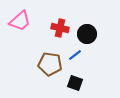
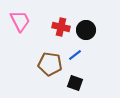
pink trapezoid: rotated 75 degrees counterclockwise
red cross: moved 1 px right, 1 px up
black circle: moved 1 px left, 4 px up
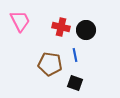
blue line: rotated 64 degrees counterclockwise
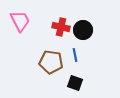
black circle: moved 3 px left
brown pentagon: moved 1 px right, 2 px up
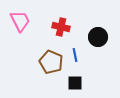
black circle: moved 15 px right, 7 px down
brown pentagon: rotated 15 degrees clockwise
black square: rotated 21 degrees counterclockwise
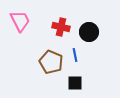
black circle: moved 9 px left, 5 px up
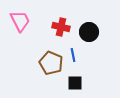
blue line: moved 2 px left
brown pentagon: moved 1 px down
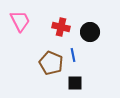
black circle: moved 1 px right
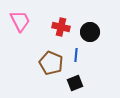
blue line: moved 3 px right; rotated 16 degrees clockwise
black square: rotated 21 degrees counterclockwise
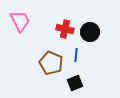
red cross: moved 4 px right, 2 px down
